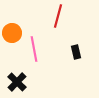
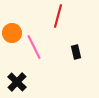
pink line: moved 2 px up; rotated 15 degrees counterclockwise
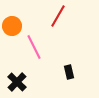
red line: rotated 15 degrees clockwise
orange circle: moved 7 px up
black rectangle: moved 7 px left, 20 px down
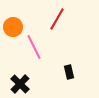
red line: moved 1 px left, 3 px down
orange circle: moved 1 px right, 1 px down
black cross: moved 3 px right, 2 px down
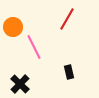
red line: moved 10 px right
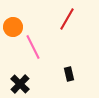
pink line: moved 1 px left
black rectangle: moved 2 px down
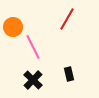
black cross: moved 13 px right, 4 px up
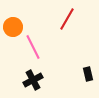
black rectangle: moved 19 px right
black cross: rotated 18 degrees clockwise
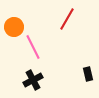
orange circle: moved 1 px right
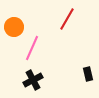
pink line: moved 1 px left, 1 px down; rotated 50 degrees clockwise
